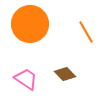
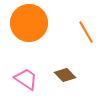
orange circle: moved 1 px left, 1 px up
brown diamond: moved 1 px down
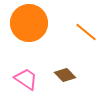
orange line: rotated 20 degrees counterclockwise
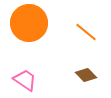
brown diamond: moved 21 px right
pink trapezoid: moved 1 px left, 1 px down
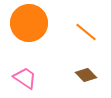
pink trapezoid: moved 2 px up
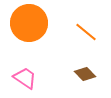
brown diamond: moved 1 px left, 1 px up
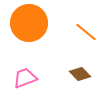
brown diamond: moved 5 px left
pink trapezoid: rotated 55 degrees counterclockwise
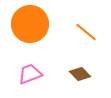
orange circle: moved 1 px right, 1 px down
pink trapezoid: moved 5 px right, 4 px up
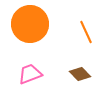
orange line: rotated 25 degrees clockwise
